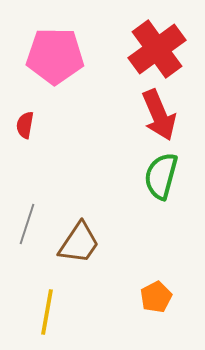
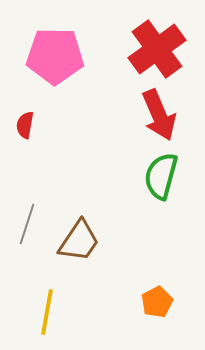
brown trapezoid: moved 2 px up
orange pentagon: moved 1 px right, 5 px down
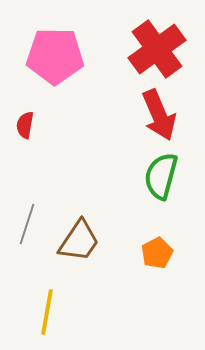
orange pentagon: moved 49 px up
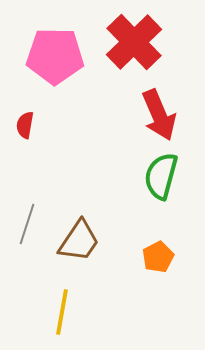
red cross: moved 23 px left, 7 px up; rotated 8 degrees counterclockwise
orange pentagon: moved 1 px right, 4 px down
yellow line: moved 15 px right
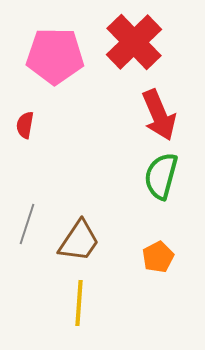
yellow line: moved 17 px right, 9 px up; rotated 6 degrees counterclockwise
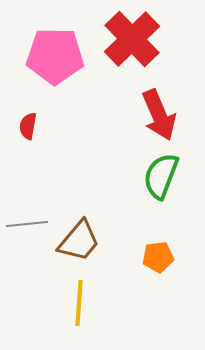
red cross: moved 2 px left, 3 px up
red semicircle: moved 3 px right, 1 px down
green semicircle: rotated 6 degrees clockwise
gray line: rotated 66 degrees clockwise
brown trapezoid: rotated 6 degrees clockwise
orange pentagon: rotated 20 degrees clockwise
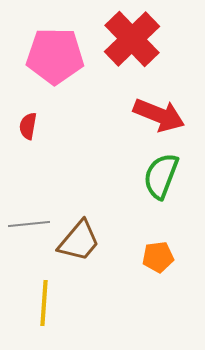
red arrow: rotated 45 degrees counterclockwise
gray line: moved 2 px right
yellow line: moved 35 px left
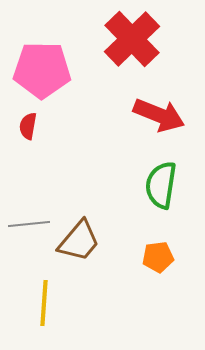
pink pentagon: moved 13 px left, 14 px down
green semicircle: moved 9 px down; rotated 12 degrees counterclockwise
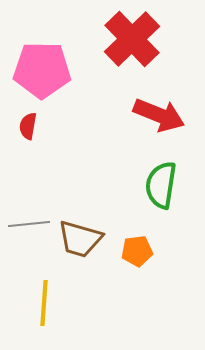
brown trapezoid: moved 1 px right, 2 px up; rotated 66 degrees clockwise
orange pentagon: moved 21 px left, 6 px up
